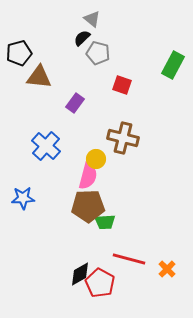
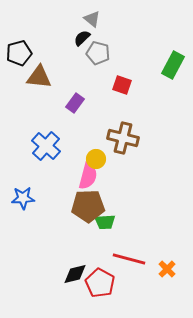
black diamond: moved 5 px left; rotated 15 degrees clockwise
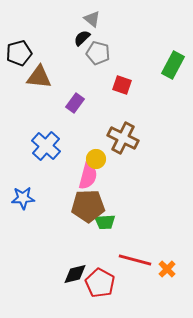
brown cross: rotated 12 degrees clockwise
red line: moved 6 px right, 1 px down
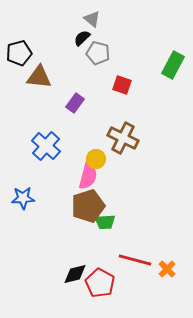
brown pentagon: rotated 16 degrees counterclockwise
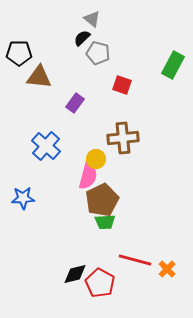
black pentagon: rotated 15 degrees clockwise
brown cross: rotated 32 degrees counterclockwise
brown pentagon: moved 14 px right, 6 px up; rotated 8 degrees counterclockwise
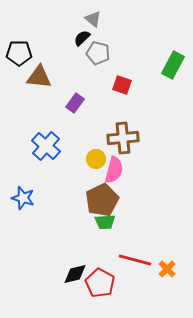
gray triangle: moved 1 px right
pink semicircle: moved 26 px right, 6 px up
blue star: rotated 20 degrees clockwise
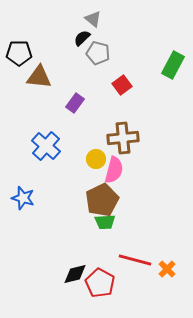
red square: rotated 36 degrees clockwise
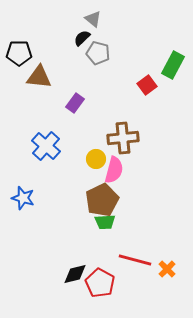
red square: moved 25 px right
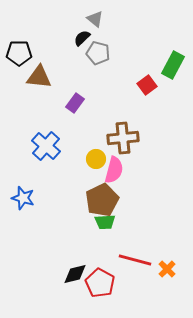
gray triangle: moved 2 px right
